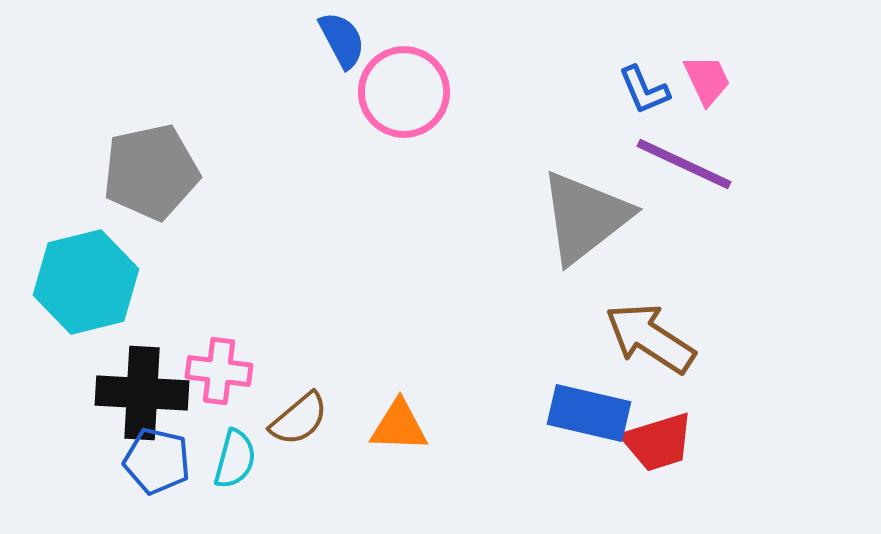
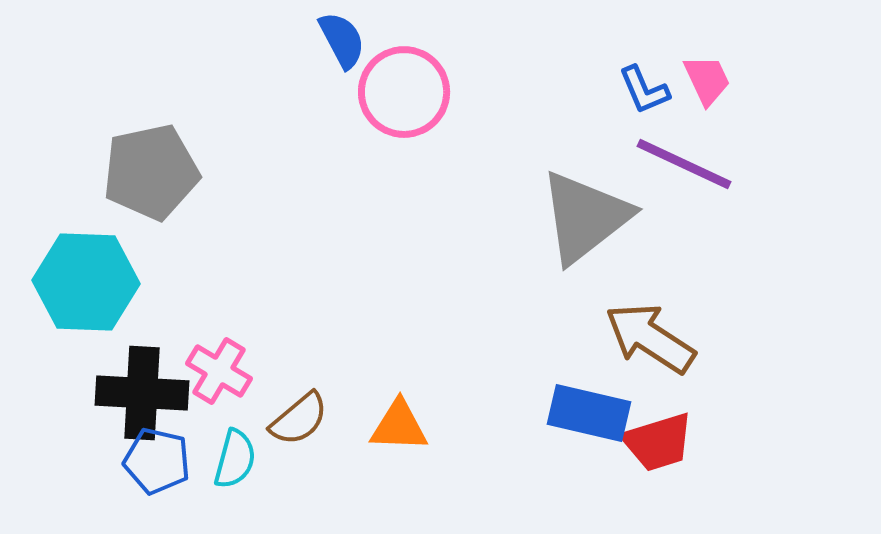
cyan hexagon: rotated 16 degrees clockwise
pink cross: rotated 24 degrees clockwise
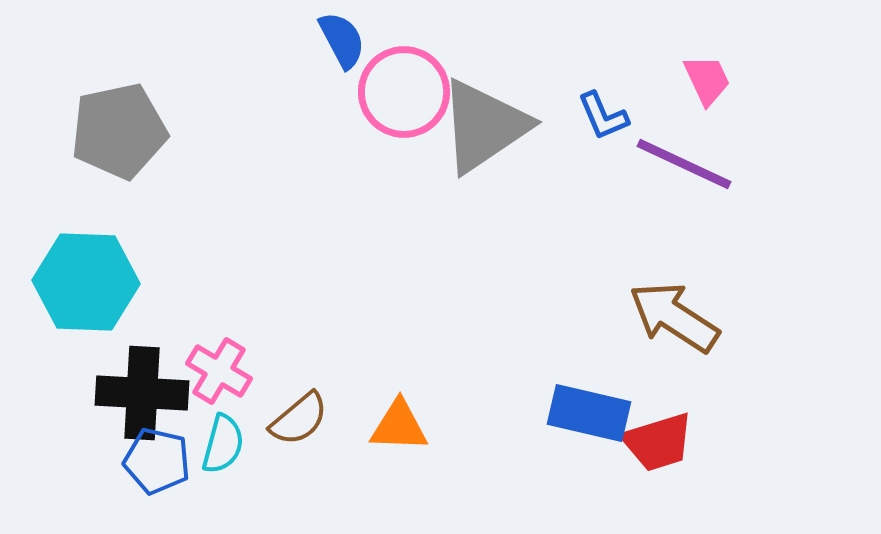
blue L-shape: moved 41 px left, 26 px down
gray pentagon: moved 32 px left, 41 px up
gray triangle: moved 101 px left, 91 px up; rotated 4 degrees clockwise
brown arrow: moved 24 px right, 21 px up
cyan semicircle: moved 12 px left, 15 px up
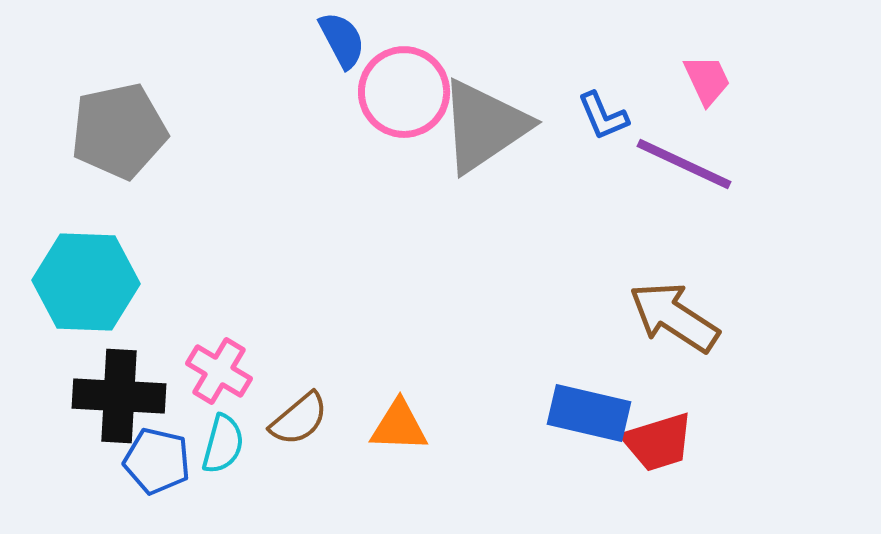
black cross: moved 23 px left, 3 px down
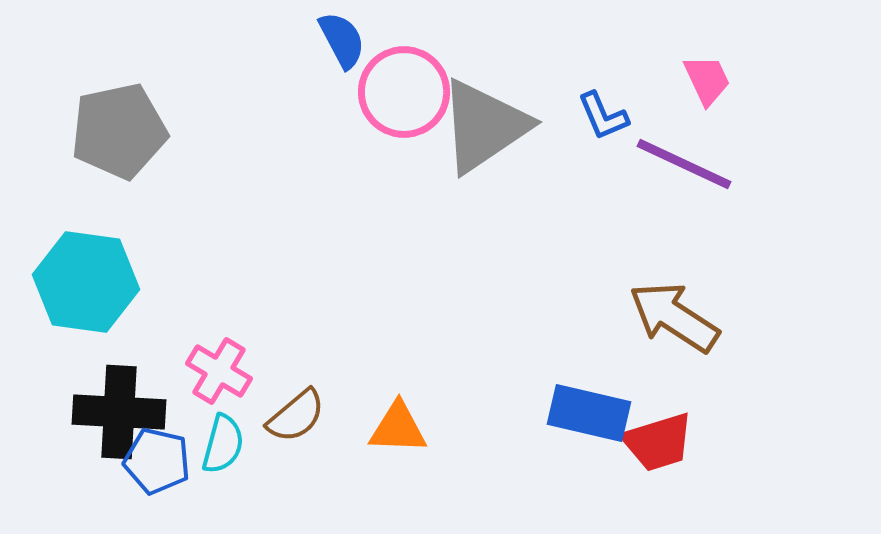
cyan hexagon: rotated 6 degrees clockwise
black cross: moved 16 px down
brown semicircle: moved 3 px left, 3 px up
orange triangle: moved 1 px left, 2 px down
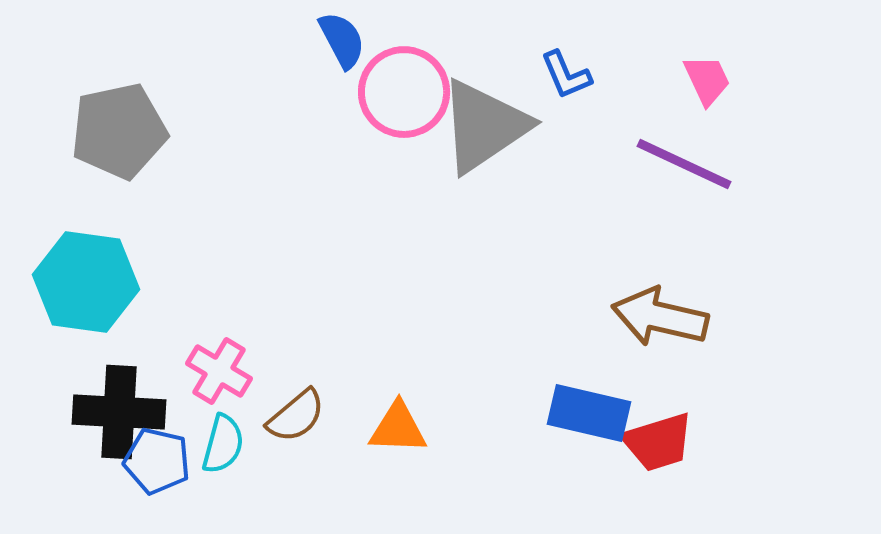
blue L-shape: moved 37 px left, 41 px up
brown arrow: moved 14 px left; rotated 20 degrees counterclockwise
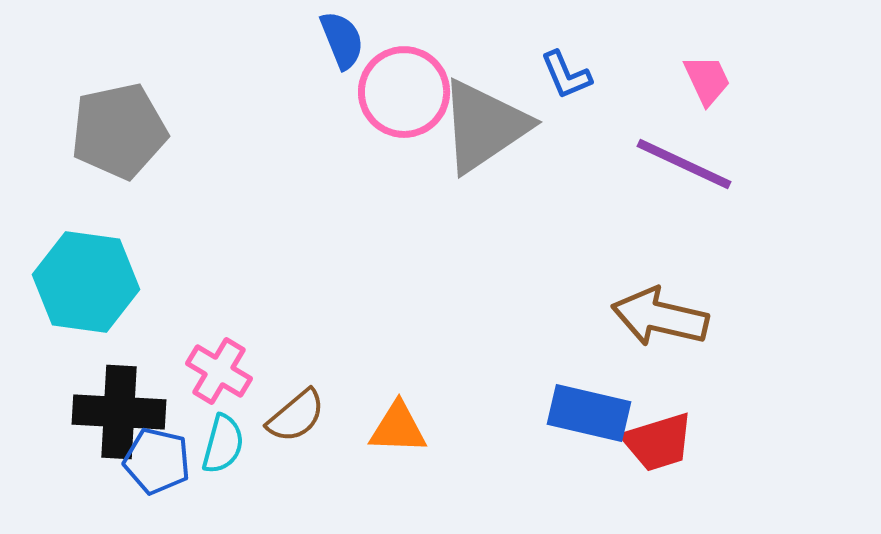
blue semicircle: rotated 6 degrees clockwise
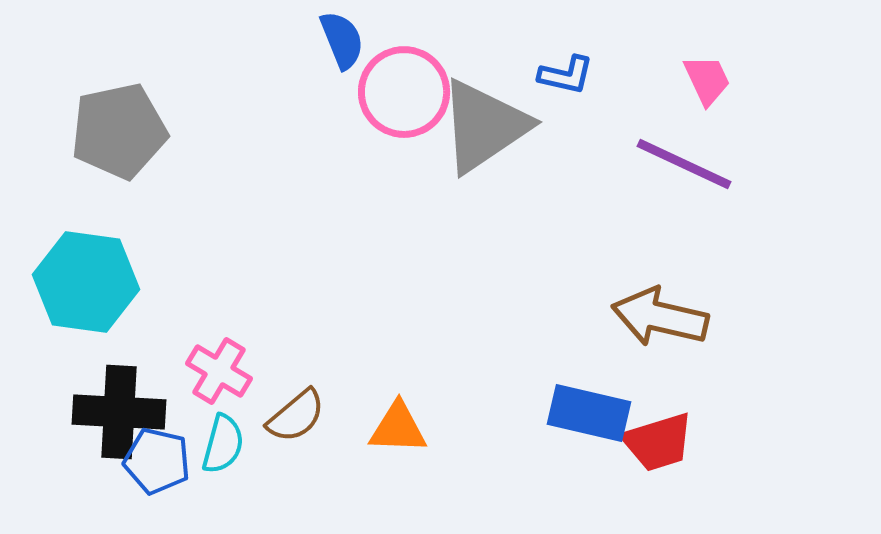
blue L-shape: rotated 54 degrees counterclockwise
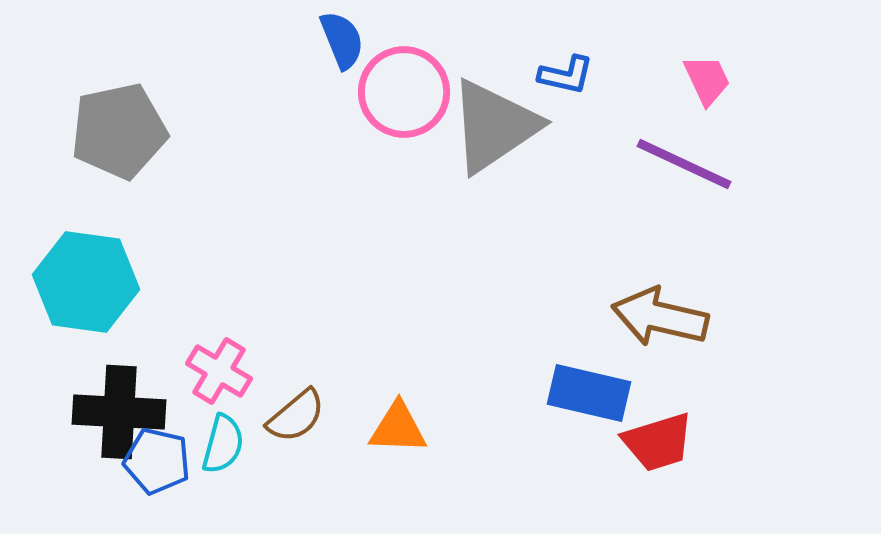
gray triangle: moved 10 px right
blue rectangle: moved 20 px up
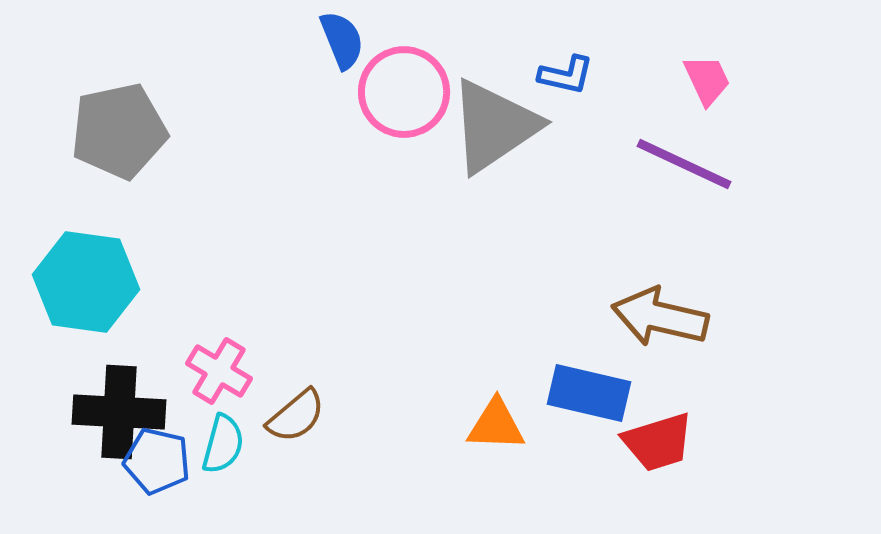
orange triangle: moved 98 px right, 3 px up
